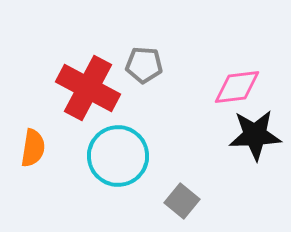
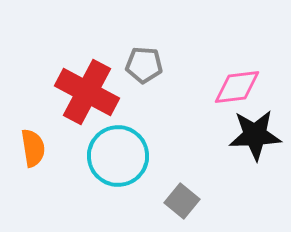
red cross: moved 1 px left, 4 px down
orange semicircle: rotated 18 degrees counterclockwise
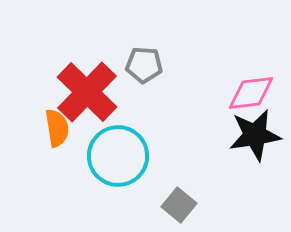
pink diamond: moved 14 px right, 6 px down
red cross: rotated 16 degrees clockwise
black star: rotated 6 degrees counterclockwise
orange semicircle: moved 24 px right, 20 px up
gray square: moved 3 px left, 4 px down
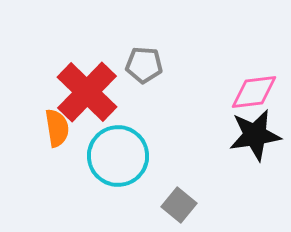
pink diamond: moved 3 px right, 1 px up
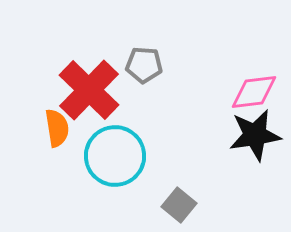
red cross: moved 2 px right, 2 px up
cyan circle: moved 3 px left
